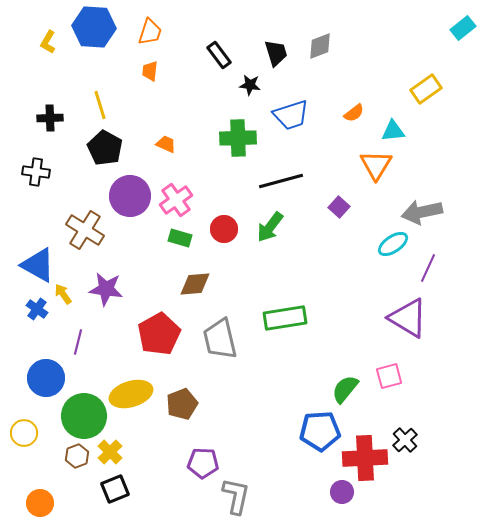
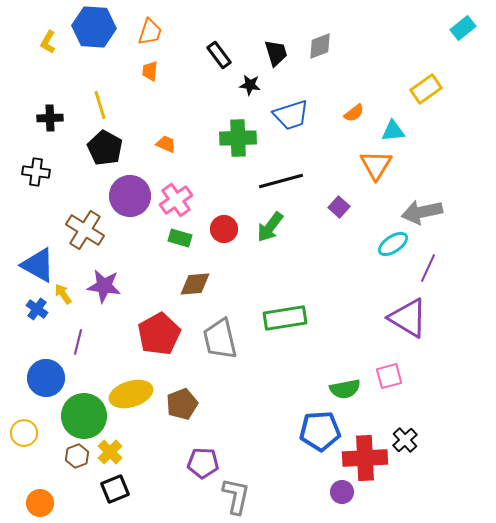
purple star at (106, 289): moved 2 px left, 3 px up
green semicircle at (345, 389): rotated 140 degrees counterclockwise
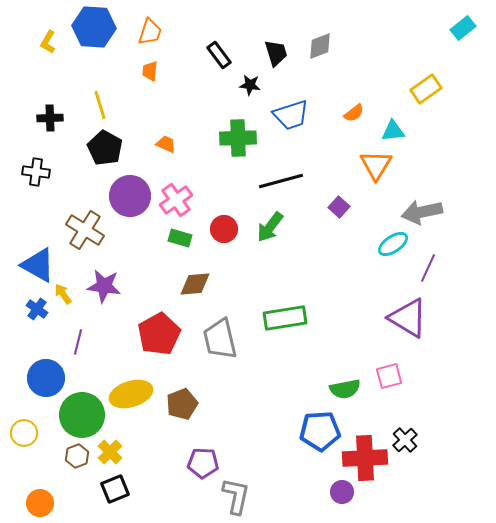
green circle at (84, 416): moved 2 px left, 1 px up
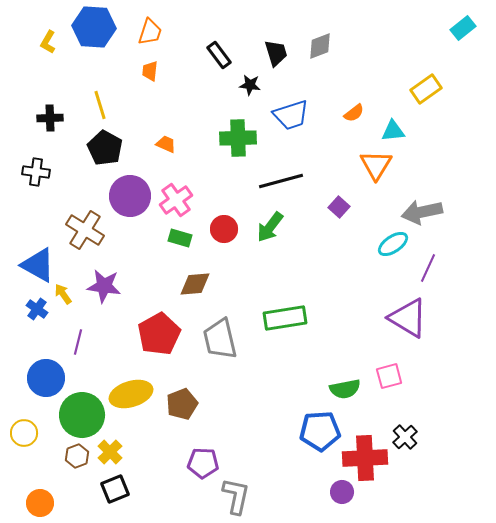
black cross at (405, 440): moved 3 px up
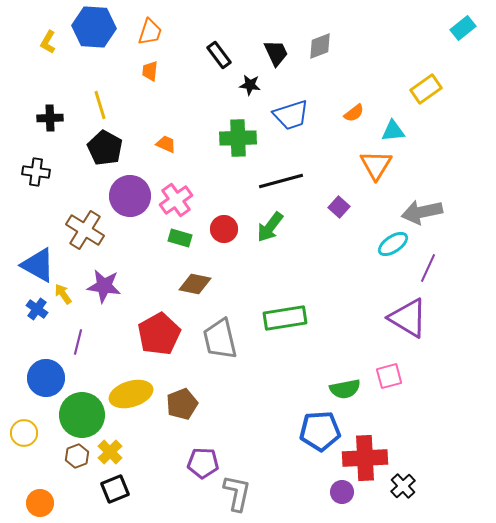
black trapezoid at (276, 53): rotated 8 degrees counterclockwise
brown diamond at (195, 284): rotated 16 degrees clockwise
black cross at (405, 437): moved 2 px left, 49 px down
gray L-shape at (236, 496): moved 1 px right, 3 px up
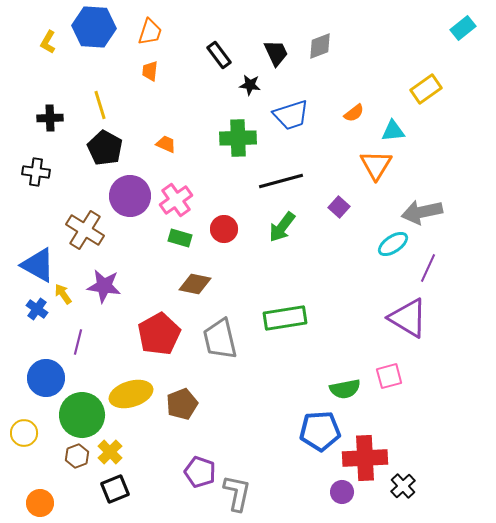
green arrow at (270, 227): moved 12 px right
purple pentagon at (203, 463): moved 3 px left, 9 px down; rotated 16 degrees clockwise
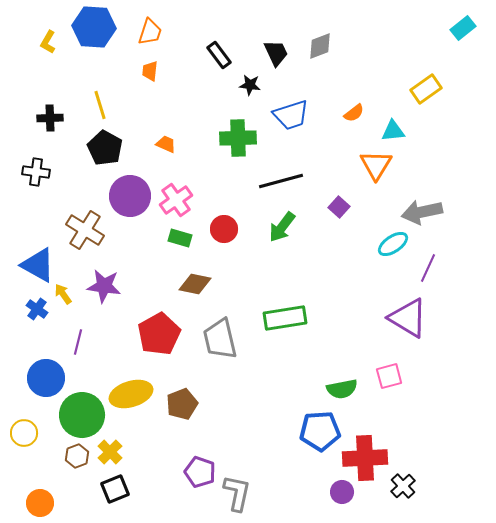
green semicircle at (345, 389): moved 3 px left
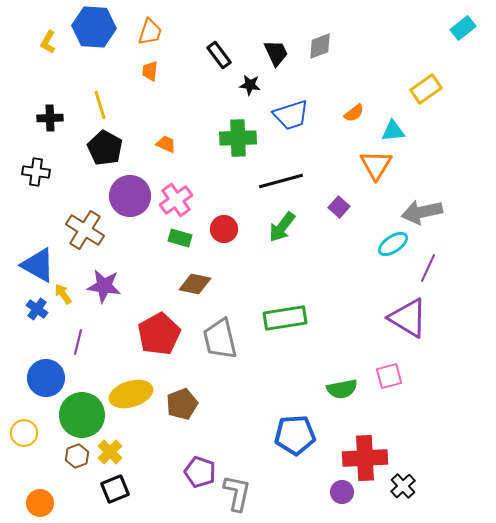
blue pentagon at (320, 431): moved 25 px left, 4 px down
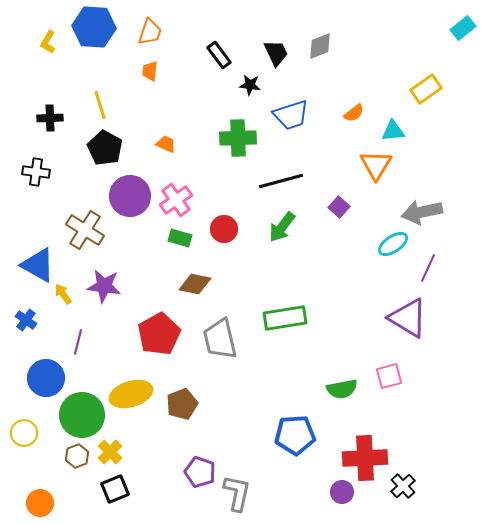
blue cross at (37, 309): moved 11 px left, 11 px down
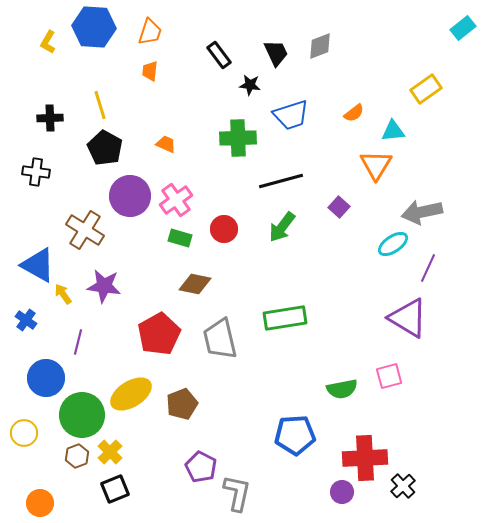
yellow ellipse at (131, 394): rotated 15 degrees counterclockwise
purple pentagon at (200, 472): moved 1 px right, 5 px up; rotated 8 degrees clockwise
